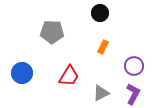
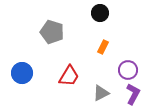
gray pentagon: rotated 15 degrees clockwise
purple circle: moved 6 px left, 4 px down
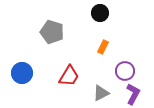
purple circle: moved 3 px left, 1 px down
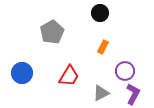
gray pentagon: rotated 25 degrees clockwise
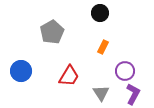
blue circle: moved 1 px left, 2 px up
gray triangle: rotated 36 degrees counterclockwise
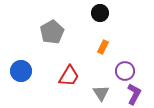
purple L-shape: moved 1 px right
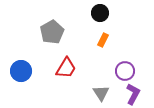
orange rectangle: moved 7 px up
red trapezoid: moved 3 px left, 8 px up
purple L-shape: moved 1 px left
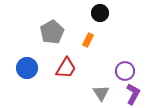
orange rectangle: moved 15 px left
blue circle: moved 6 px right, 3 px up
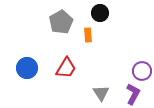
gray pentagon: moved 9 px right, 10 px up
orange rectangle: moved 5 px up; rotated 32 degrees counterclockwise
purple circle: moved 17 px right
